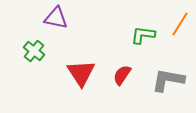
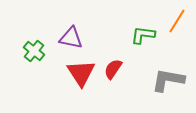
purple triangle: moved 15 px right, 20 px down
orange line: moved 3 px left, 3 px up
red semicircle: moved 9 px left, 6 px up
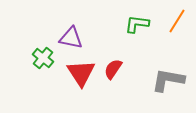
green L-shape: moved 6 px left, 11 px up
green cross: moved 9 px right, 7 px down
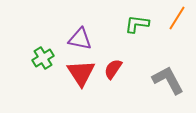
orange line: moved 3 px up
purple triangle: moved 9 px right, 1 px down
green cross: rotated 20 degrees clockwise
gray L-shape: rotated 52 degrees clockwise
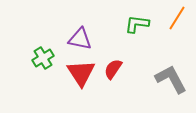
gray L-shape: moved 3 px right, 1 px up
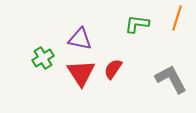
orange line: rotated 15 degrees counterclockwise
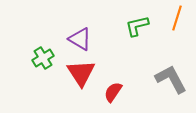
green L-shape: moved 2 px down; rotated 20 degrees counterclockwise
purple triangle: rotated 20 degrees clockwise
red semicircle: moved 23 px down
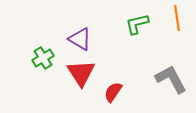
orange line: rotated 25 degrees counterclockwise
green L-shape: moved 2 px up
